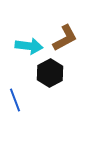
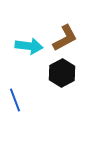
black hexagon: moved 12 px right
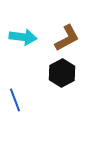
brown L-shape: moved 2 px right
cyan arrow: moved 6 px left, 9 px up
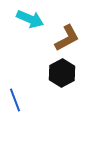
cyan arrow: moved 7 px right, 18 px up; rotated 16 degrees clockwise
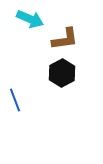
brown L-shape: moved 2 px left, 1 px down; rotated 20 degrees clockwise
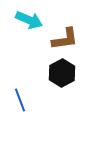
cyan arrow: moved 1 px left, 1 px down
blue line: moved 5 px right
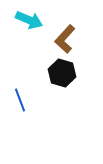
brown L-shape: rotated 140 degrees clockwise
black hexagon: rotated 16 degrees counterclockwise
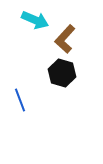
cyan arrow: moved 6 px right
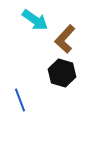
cyan arrow: rotated 12 degrees clockwise
